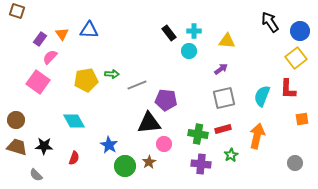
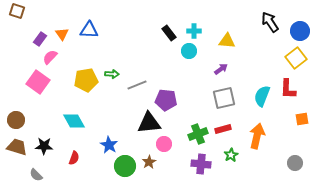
green cross: rotated 30 degrees counterclockwise
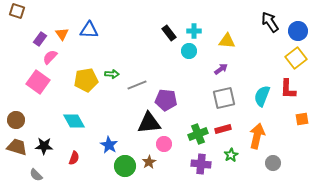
blue circle: moved 2 px left
gray circle: moved 22 px left
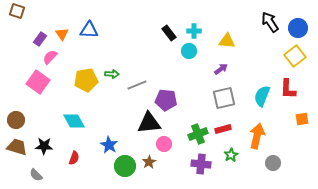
blue circle: moved 3 px up
yellow square: moved 1 px left, 2 px up
